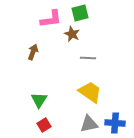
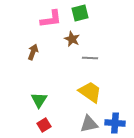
brown star: moved 5 px down
gray line: moved 2 px right
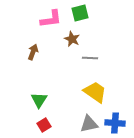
yellow trapezoid: moved 5 px right
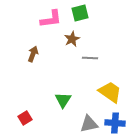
brown star: rotated 21 degrees clockwise
brown arrow: moved 2 px down
yellow trapezoid: moved 15 px right
green triangle: moved 24 px right
red square: moved 19 px left, 7 px up
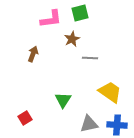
blue cross: moved 2 px right, 2 px down
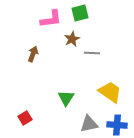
gray line: moved 2 px right, 5 px up
green triangle: moved 3 px right, 2 px up
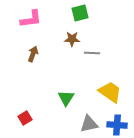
pink L-shape: moved 20 px left
brown star: rotated 28 degrees clockwise
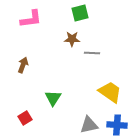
brown arrow: moved 10 px left, 11 px down
green triangle: moved 13 px left
gray triangle: moved 1 px down
